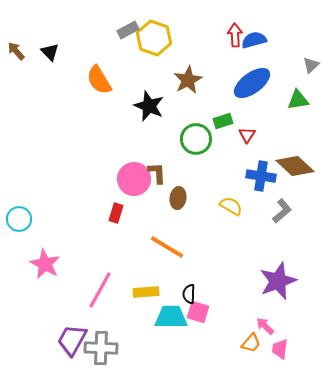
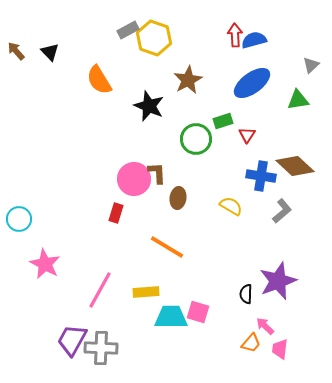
black semicircle: moved 57 px right
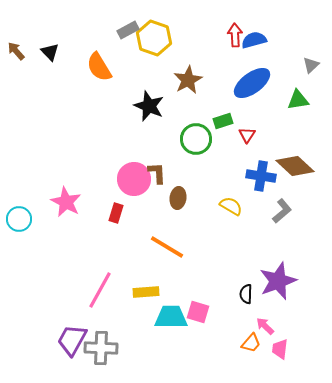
orange semicircle: moved 13 px up
pink star: moved 21 px right, 62 px up
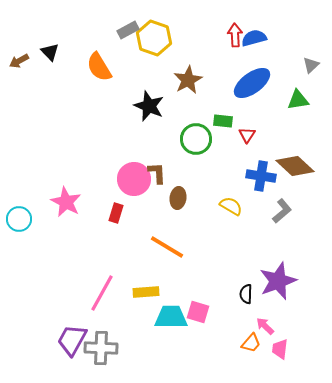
blue semicircle: moved 2 px up
brown arrow: moved 3 px right, 10 px down; rotated 78 degrees counterclockwise
green rectangle: rotated 24 degrees clockwise
pink line: moved 2 px right, 3 px down
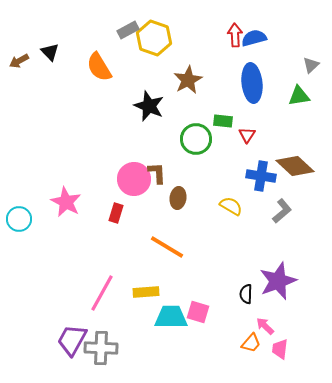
blue ellipse: rotated 60 degrees counterclockwise
green triangle: moved 1 px right, 4 px up
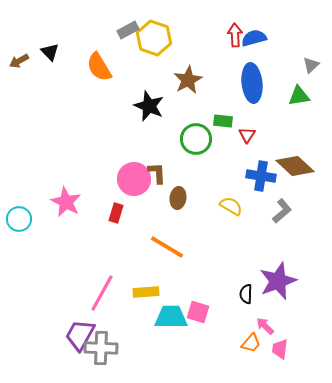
purple trapezoid: moved 8 px right, 5 px up
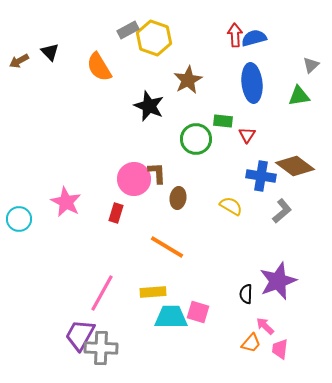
brown diamond: rotated 6 degrees counterclockwise
yellow rectangle: moved 7 px right
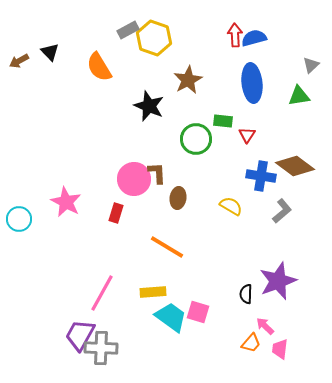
cyan trapezoid: rotated 36 degrees clockwise
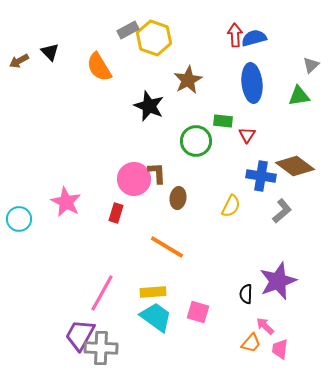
green circle: moved 2 px down
yellow semicircle: rotated 85 degrees clockwise
cyan trapezoid: moved 15 px left
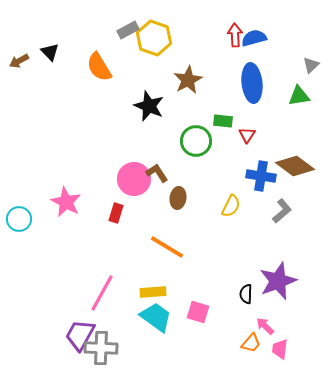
brown L-shape: rotated 30 degrees counterclockwise
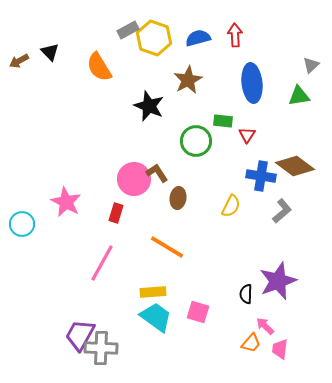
blue semicircle: moved 56 px left
cyan circle: moved 3 px right, 5 px down
pink line: moved 30 px up
